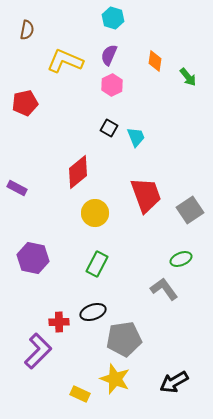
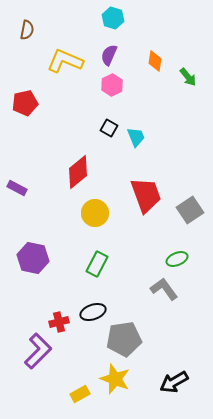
green ellipse: moved 4 px left
red cross: rotated 12 degrees counterclockwise
yellow rectangle: rotated 54 degrees counterclockwise
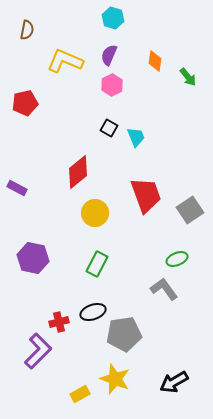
gray pentagon: moved 5 px up
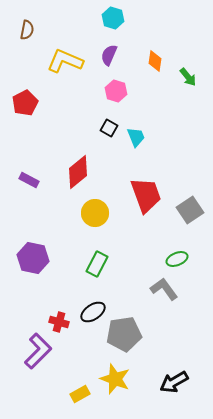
pink hexagon: moved 4 px right, 6 px down; rotated 15 degrees counterclockwise
red pentagon: rotated 15 degrees counterclockwise
purple rectangle: moved 12 px right, 8 px up
black ellipse: rotated 15 degrees counterclockwise
red cross: rotated 30 degrees clockwise
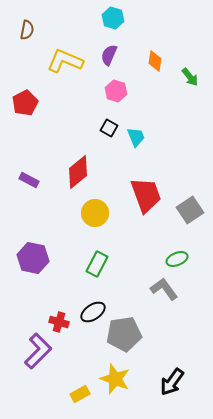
green arrow: moved 2 px right
black arrow: moved 2 px left; rotated 24 degrees counterclockwise
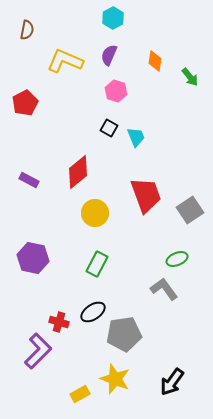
cyan hexagon: rotated 15 degrees clockwise
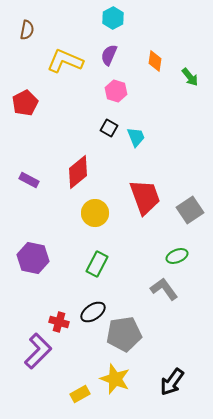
red trapezoid: moved 1 px left, 2 px down
green ellipse: moved 3 px up
